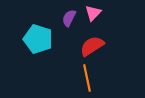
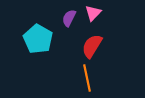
cyan pentagon: rotated 12 degrees clockwise
red semicircle: rotated 25 degrees counterclockwise
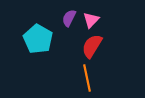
pink triangle: moved 2 px left, 7 px down
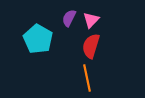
red semicircle: moved 1 px left; rotated 15 degrees counterclockwise
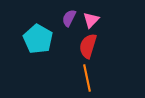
red semicircle: moved 3 px left
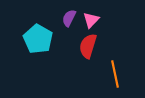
orange line: moved 28 px right, 4 px up
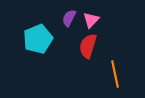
cyan pentagon: rotated 20 degrees clockwise
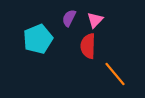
pink triangle: moved 4 px right
red semicircle: rotated 15 degrees counterclockwise
orange line: rotated 28 degrees counterclockwise
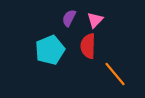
cyan pentagon: moved 12 px right, 11 px down
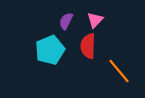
purple semicircle: moved 3 px left, 3 px down
orange line: moved 4 px right, 3 px up
